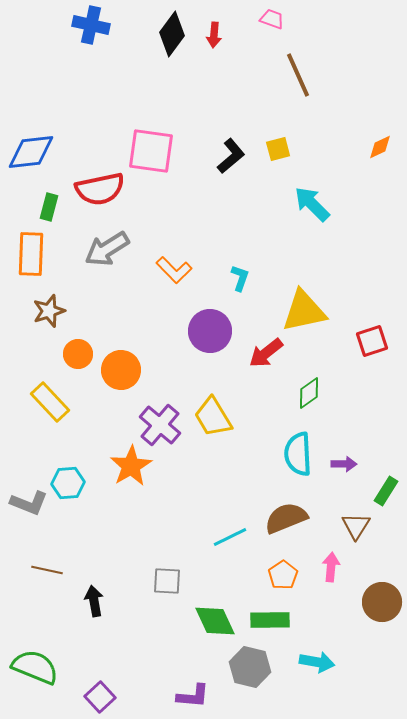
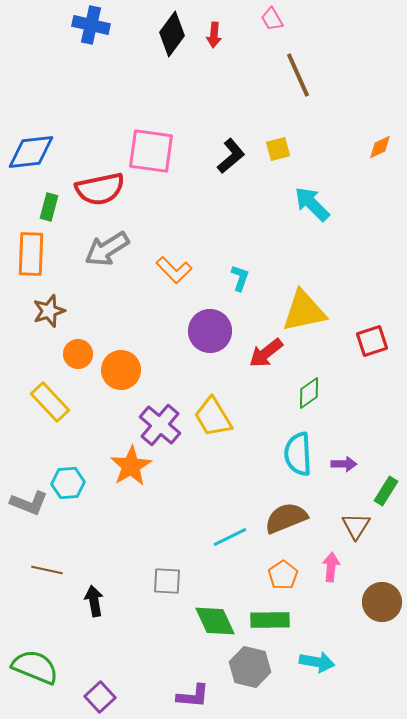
pink trapezoid at (272, 19): rotated 140 degrees counterclockwise
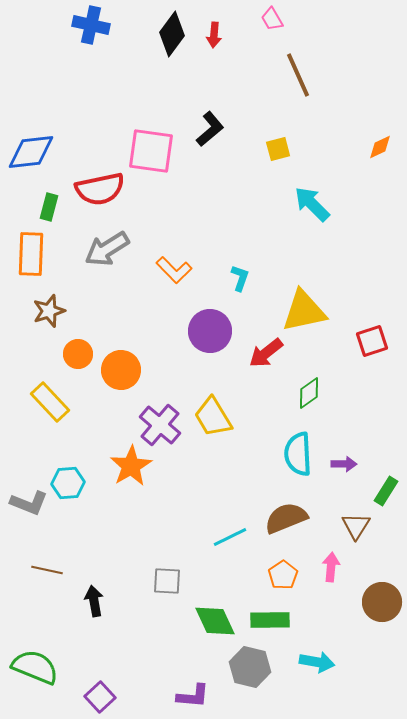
black L-shape at (231, 156): moved 21 px left, 27 px up
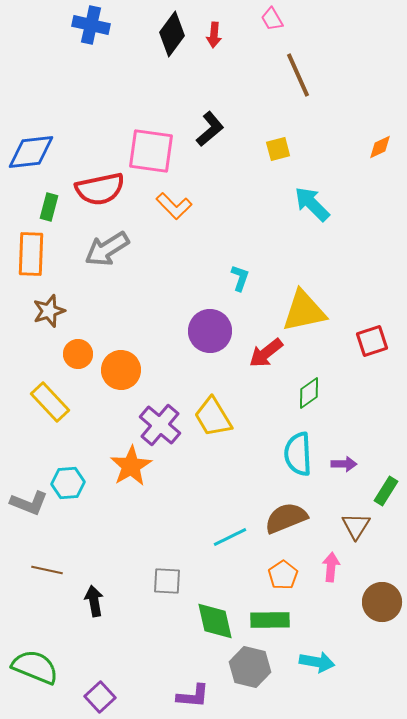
orange L-shape at (174, 270): moved 64 px up
green diamond at (215, 621): rotated 12 degrees clockwise
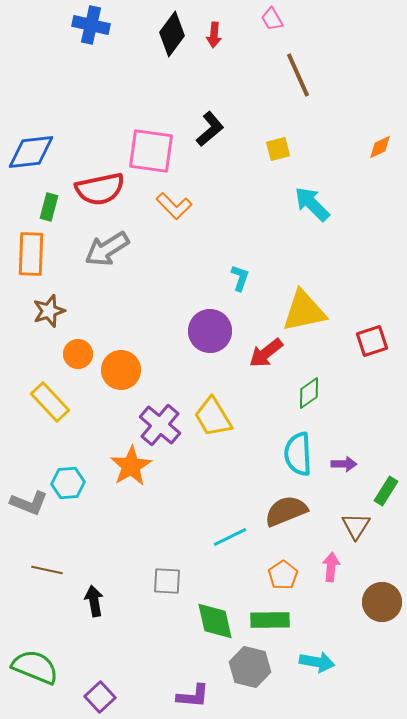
brown semicircle at (286, 518): moved 7 px up
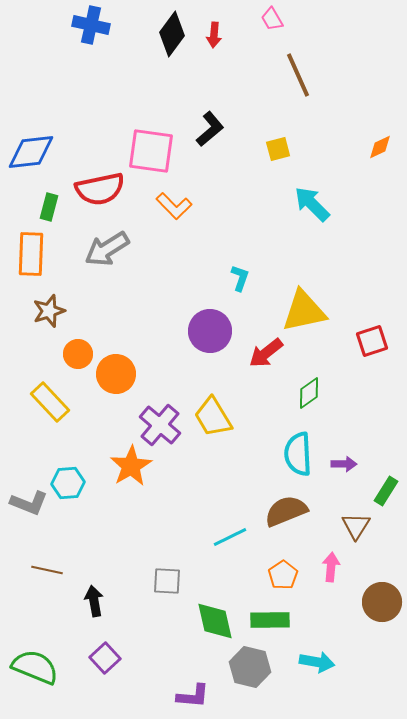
orange circle at (121, 370): moved 5 px left, 4 px down
purple square at (100, 697): moved 5 px right, 39 px up
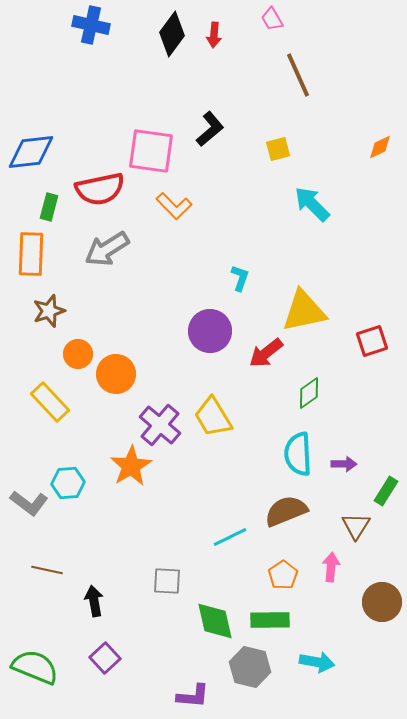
gray L-shape at (29, 503): rotated 15 degrees clockwise
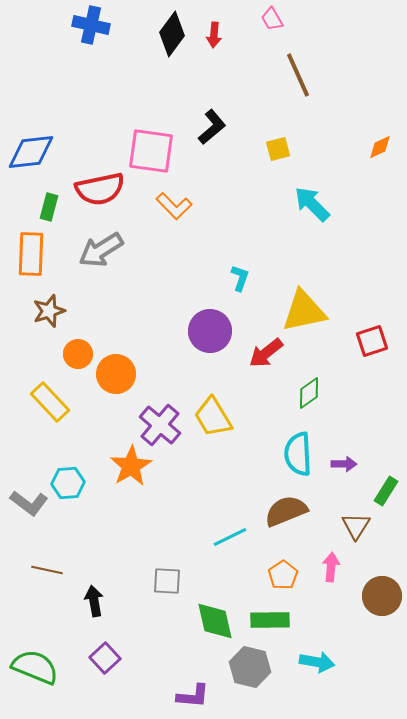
black L-shape at (210, 129): moved 2 px right, 2 px up
gray arrow at (107, 249): moved 6 px left, 1 px down
brown circle at (382, 602): moved 6 px up
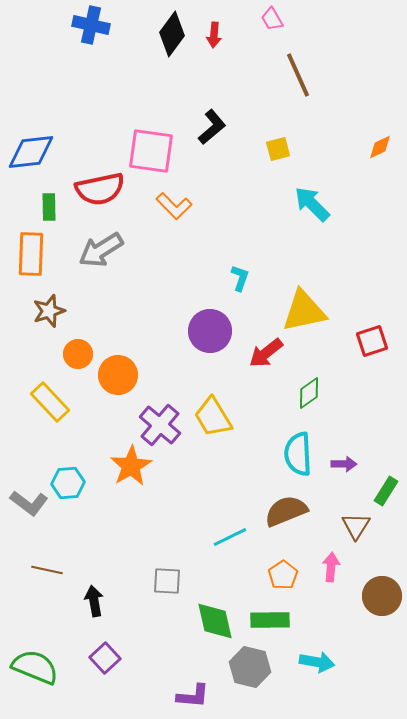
green rectangle at (49, 207): rotated 16 degrees counterclockwise
orange circle at (116, 374): moved 2 px right, 1 px down
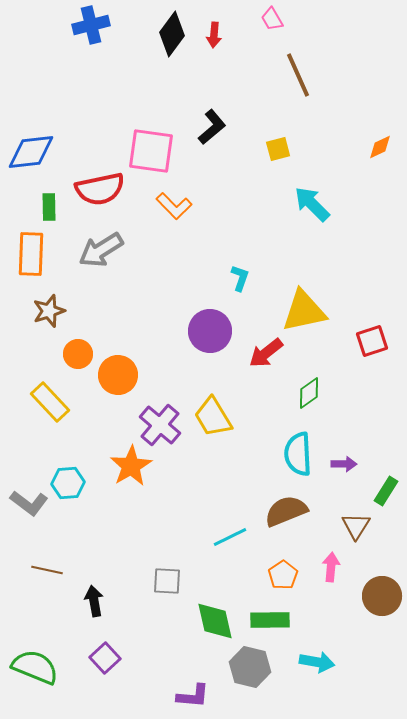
blue cross at (91, 25): rotated 27 degrees counterclockwise
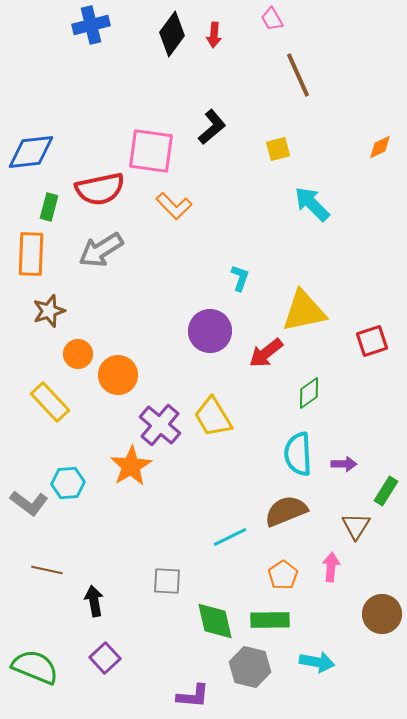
green rectangle at (49, 207): rotated 16 degrees clockwise
brown circle at (382, 596): moved 18 px down
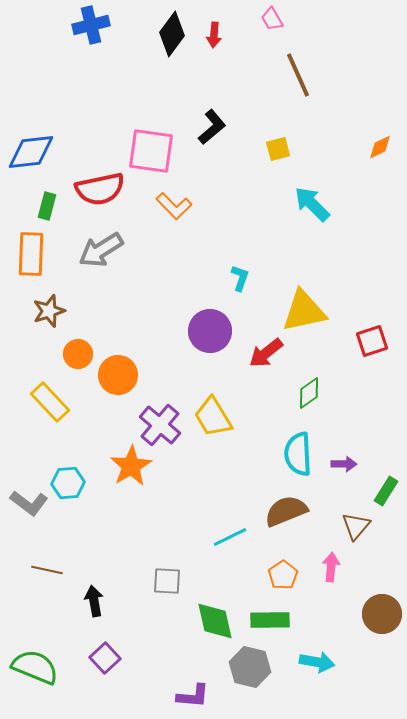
green rectangle at (49, 207): moved 2 px left, 1 px up
brown triangle at (356, 526): rotated 8 degrees clockwise
